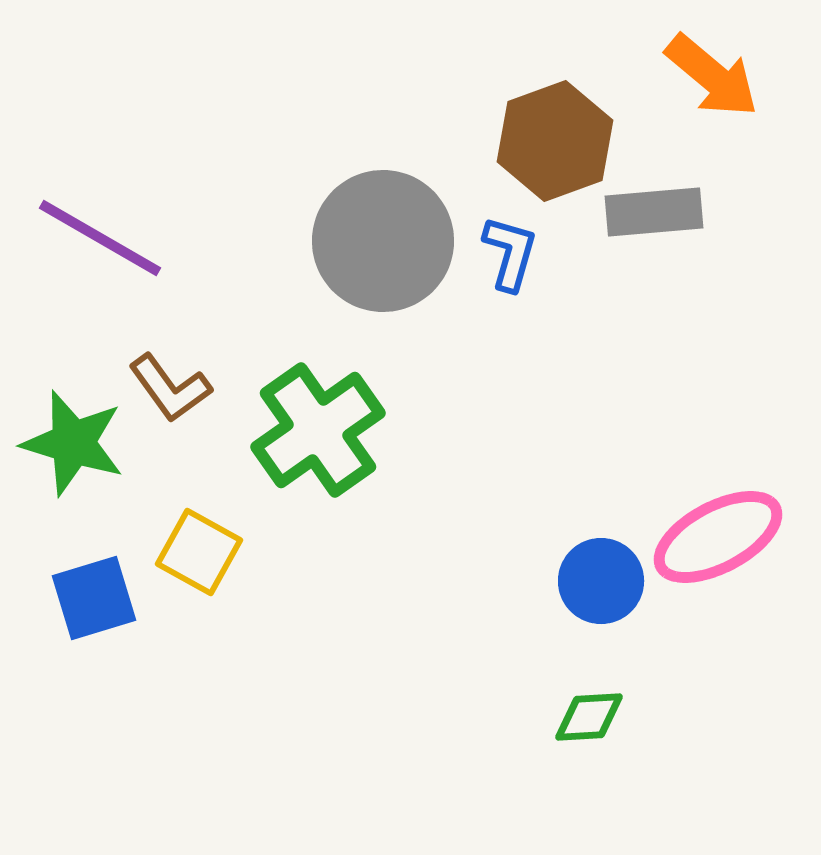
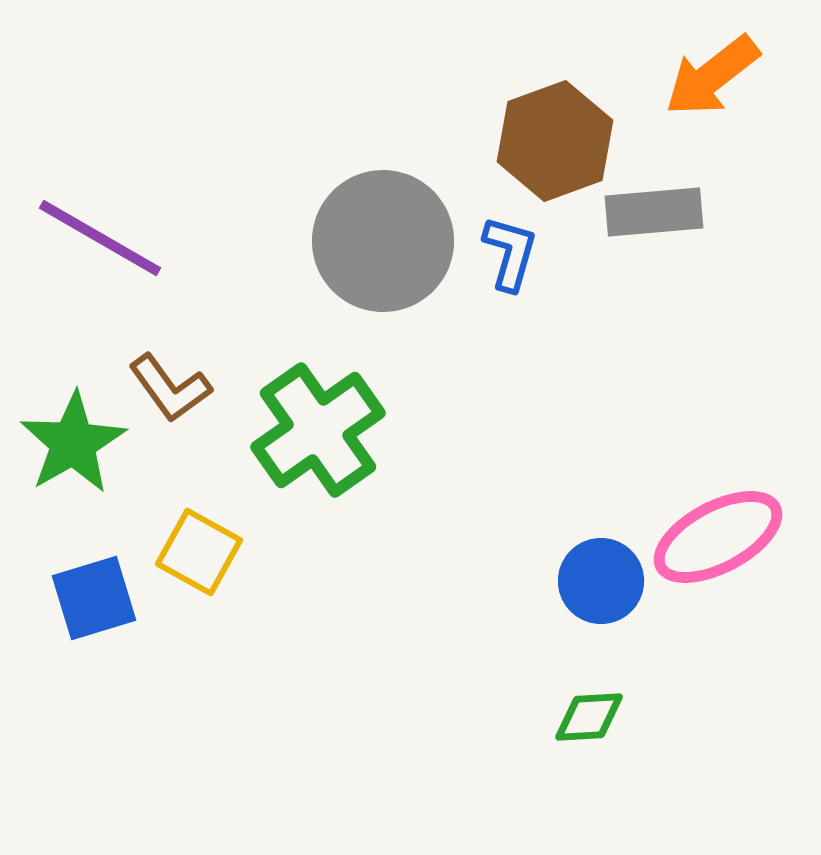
orange arrow: rotated 102 degrees clockwise
green star: rotated 25 degrees clockwise
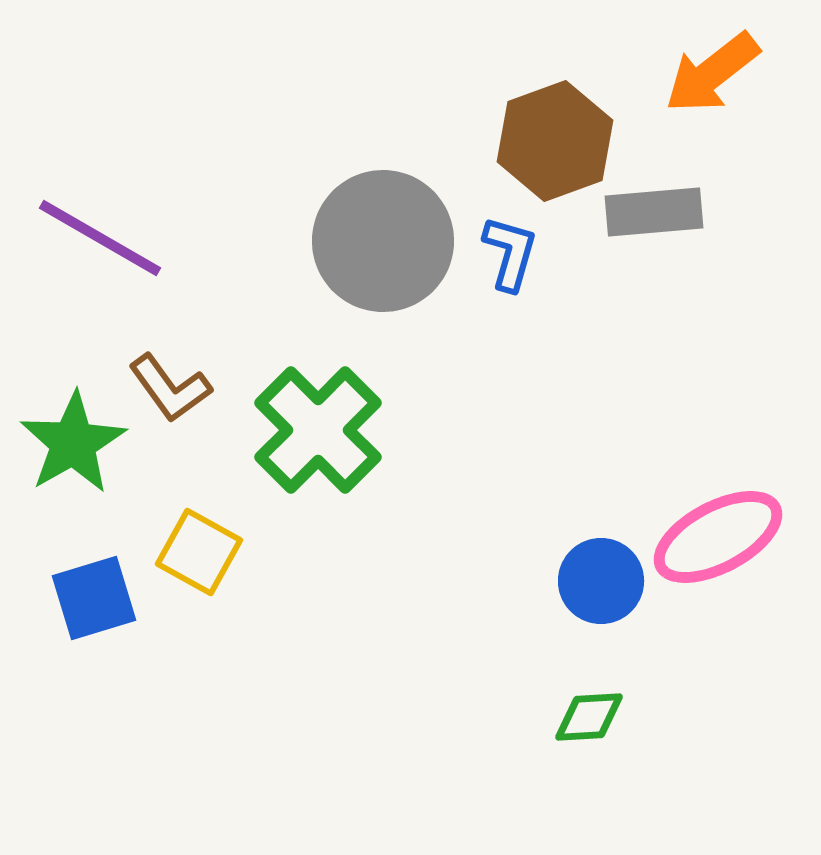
orange arrow: moved 3 px up
green cross: rotated 10 degrees counterclockwise
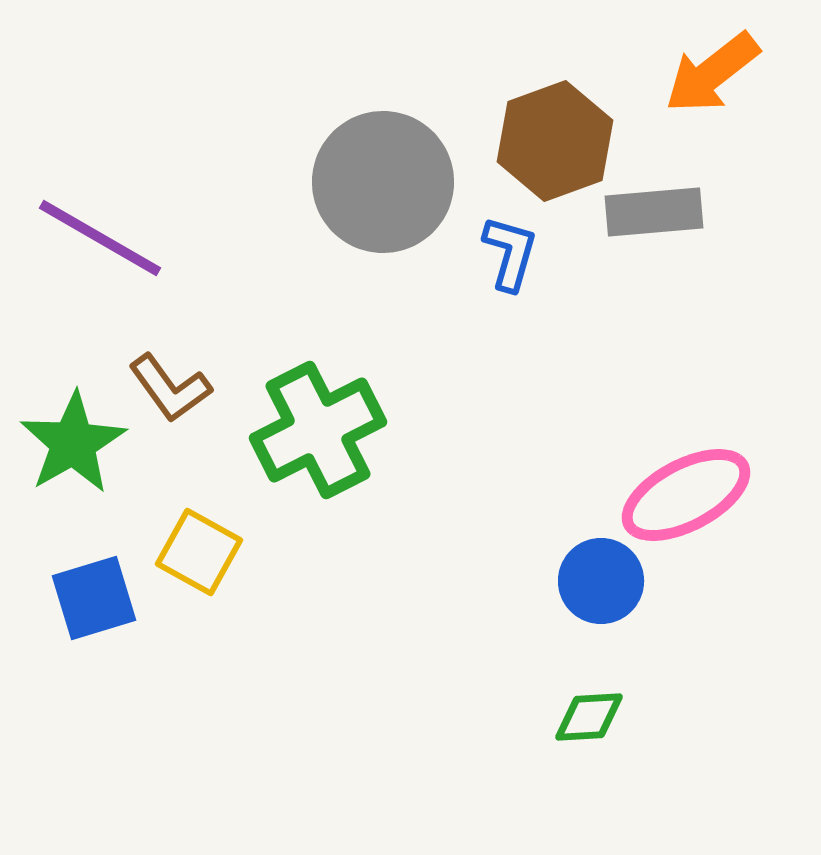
gray circle: moved 59 px up
green cross: rotated 18 degrees clockwise
pink ellipse: moved 32 px left, 42 px up
